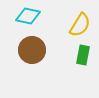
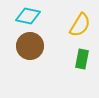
brown circle: moved 2 px left, 4 px up
green rectangle: moved 1 px left, 4 px down
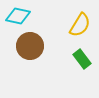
cyan diamond: moved 10 px left
green rectangle: rotated 48 degrees counterclockwise
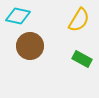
yellow semicircle: moved 1 px left, 5 px up
green rectangle: rotated 24 degrees counterclockwise
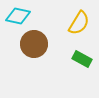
yellow semicircle: moved 3 px down
brown circle: moved 4 px right, 2 px up
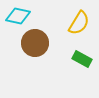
brown circle: moved 1 px right, 1 px up
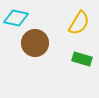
cyan diamond: moved 2 px left, 2 px down
green rectangle: rotated 12 degrees counterclockwise
